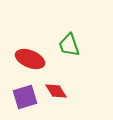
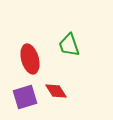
red ellipse: rotated 52 degrees clockwise
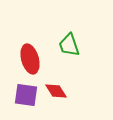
purple square: moved 1 px right, 2 px up; rotated 25 degrees clockwise
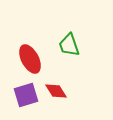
red ellipse: rotated 12 degrees counterclockwise
purple square: rotated 25 degrees counterclockwise
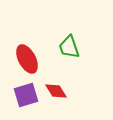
green trapezoid: moved 2 px down
red ellipse: moved 3 px left
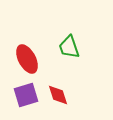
red diamond: moved 2 px right, 4 px down; rotated 15 degrees clockwise
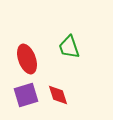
red ellipse: rotated 8 degrees clockwise
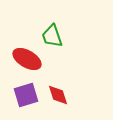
green trapezoid: moved 17 px left, 11 px up
red ellipse: rotated 40 degrees counterclockwise
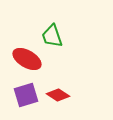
red diamond: rotated 40 degrees counterclockwise
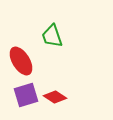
red ellipse: moved 6 px left, 2 px down; rotated 28 degrees clockwise
red diamond: moved 3 px left, 2 px down
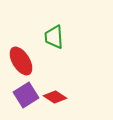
green trapezoid: moved 2 px right, 1 px down; rotated 15 degrees clockwise
purple square: rotated 15 degrees counterclockwise
